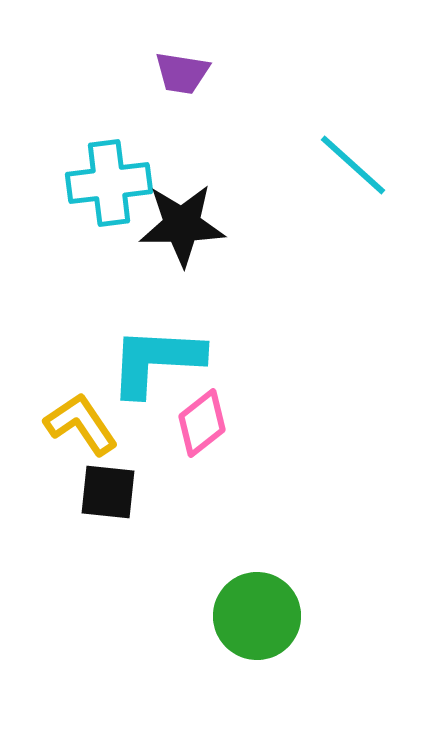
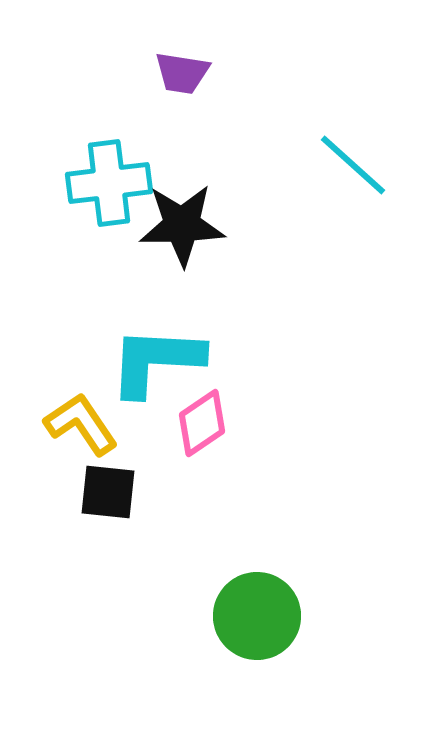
pink diamond: rotated 4 degrees clockwise
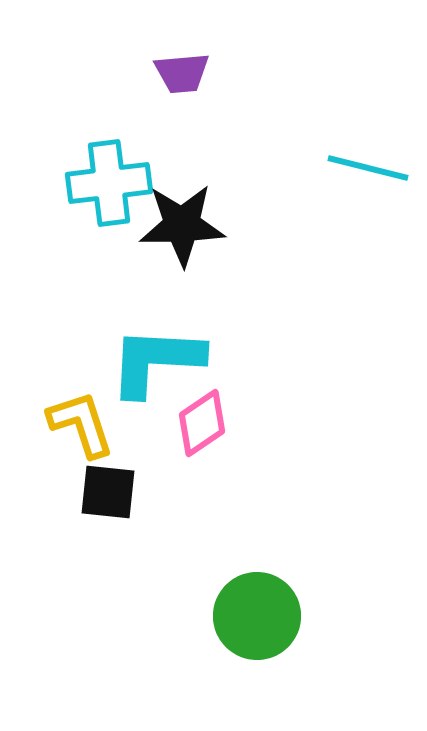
purple trapezoid: rotated 14 degrees counterclockwise
cyan line: moved 15 px right, 3 px down; rotated 28 degrees counterclockwise
yellow L-shape: rotated 16 degrees clockwise
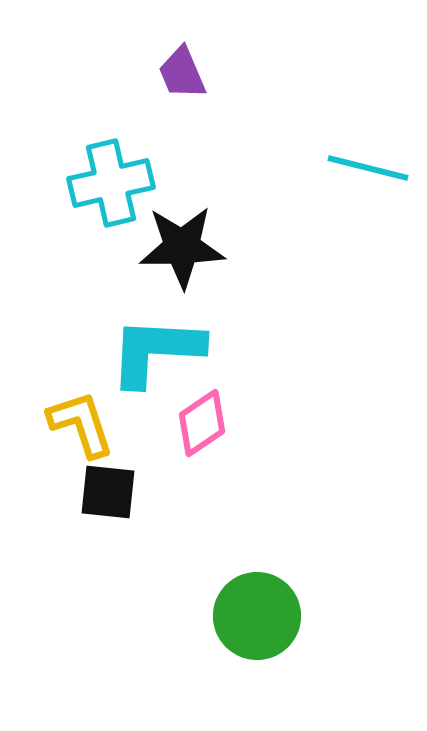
purple trapezoid: rotated 72 degrees clockwise
cyan cross: moved 2 px right; rotated 6 degrees counterclockwise
black star: moved 22 px down
cyan L-shape: moved 10 px up
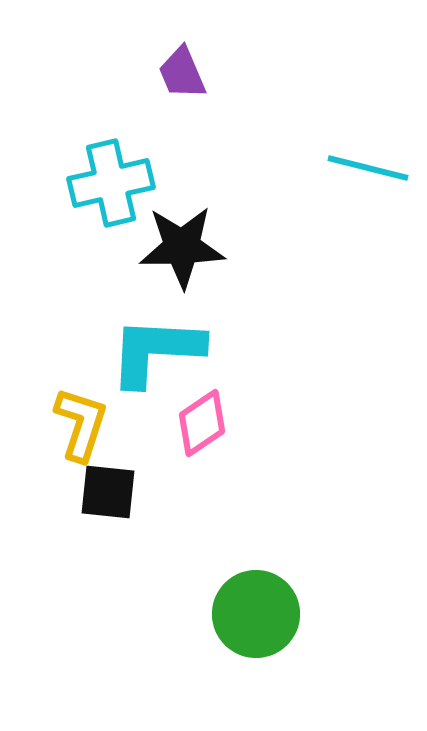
yellow L-shape: rotated 36 degrees clockwise
green circle: moved 1 px left, 2 px up
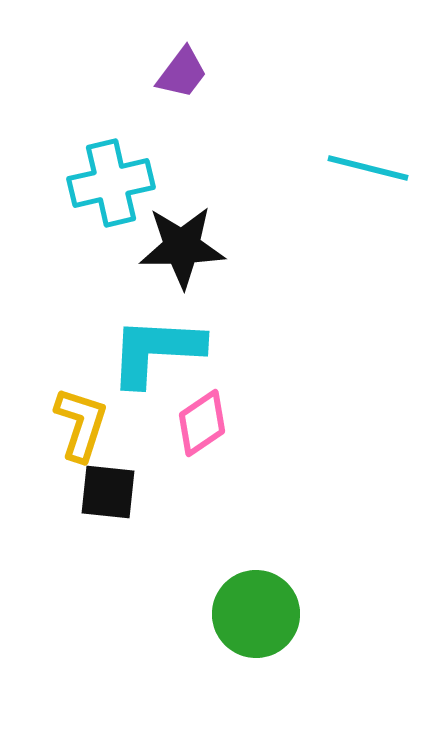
purple trapezoid: rotated 120 degrees counterclockwise
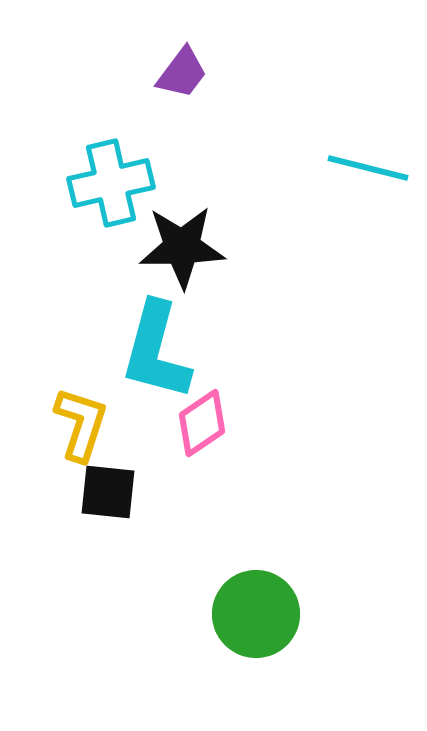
cyan L-shape: rotated 78 degrees counterclockwise
